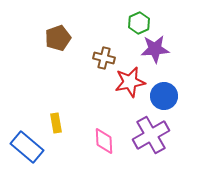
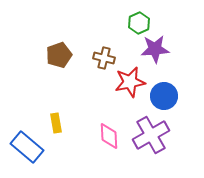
brown pentagon: moved 1 px right, 17 px down
pink diamond: moved 5 px right, 5 px up
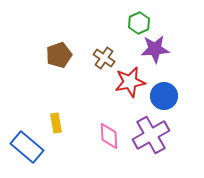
brown cross: rotated 20 degrees clockwise
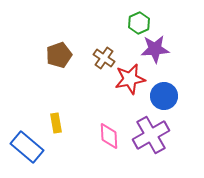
red star: moved 3 px up
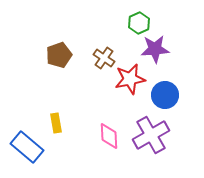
blue circle: moved 1 px right, 1 px up
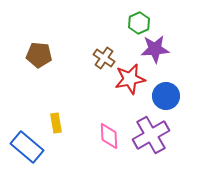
brown pentagon: moved 20 px left; rotated 25 degrees clockwise
blue circle: moved 1 px right, 1 px down
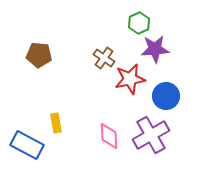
blue rectangle: moved 2 px up; rotated 12 degrees counterclockwise
